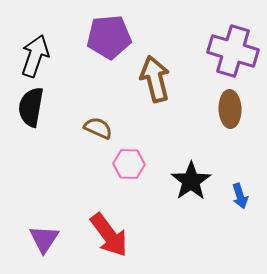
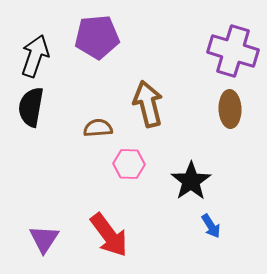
purple pentagon: moved 12 px left
brown arrow: moved 7 px left, 25 px down
brown semicircle: rotated 28 degrees counterclockwise
blue arrow: moved 29 px left, 30 px down; rotated 15 degrees counterclockwise
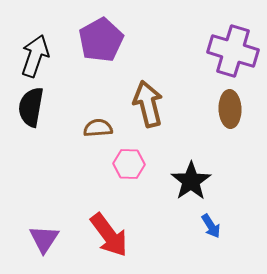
purple pentagon: moved 4 px right, 3 px down; rotated 24 degrees counterclockwise
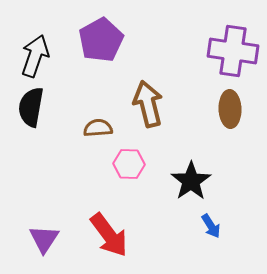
purple cross: rotated 9 degrees counterclockwise
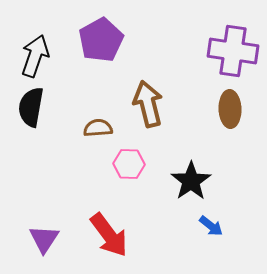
blue arrow: rotated 20 degrees counterclockwise
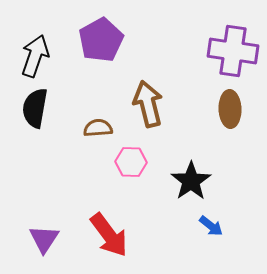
black semicircle: moved 4 px right, 1 px down
pink hexagon: moved 2 px right, 2 px up
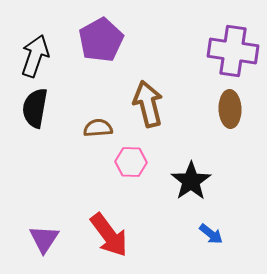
blue arrow: moved 8 px down
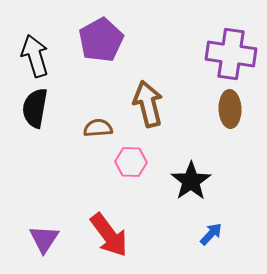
purple cross: moved 2 px left, 3 px down
black arrow: rotated 36 degrees counterclockwise
blue arrow: rotated 85 degrees counterclockwise
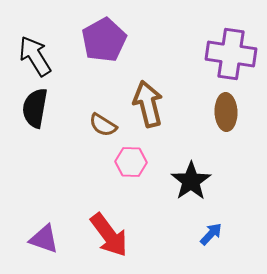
purple pentagon: moved 3 px right
black arrow: rotated 15 degrees counterclockwise
brown ellipse: moved 4 px left, 3 px down
brown semicircle: moved 5 px right, 3 px up; rotated 144 degrees counterclockwise
purple triangle: rotated 44 degrees counterclockwise
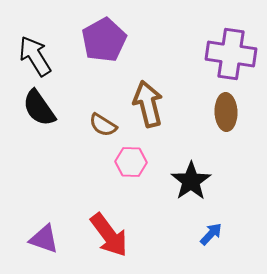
black semicircle: moved 4 px right; rotated 45 degrees counterclockwise
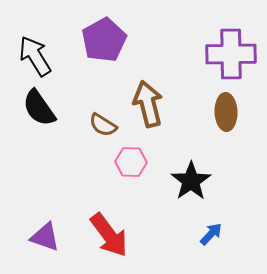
purple cross: rotated 9 degrees counterclockwise
purple triangle: moved 1 px right, 2 px up
